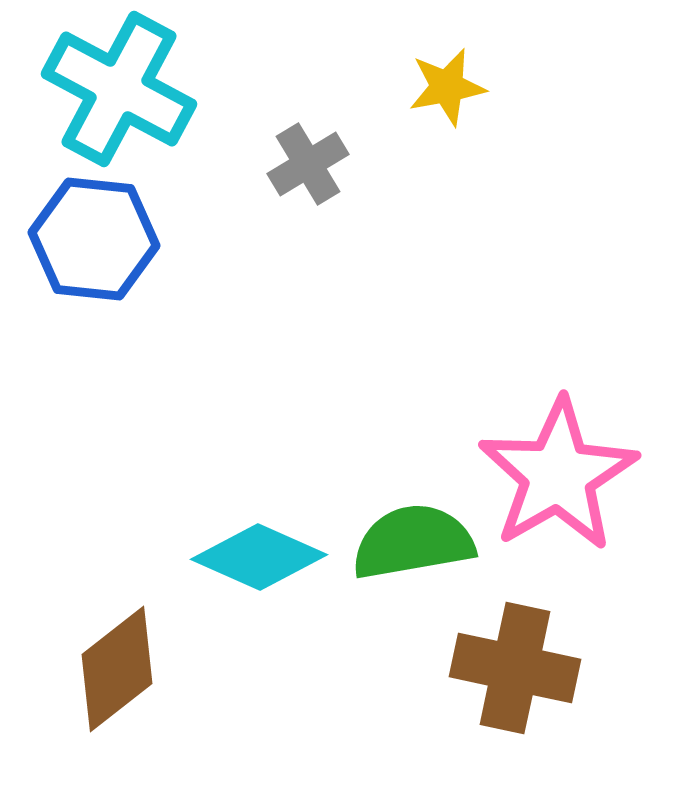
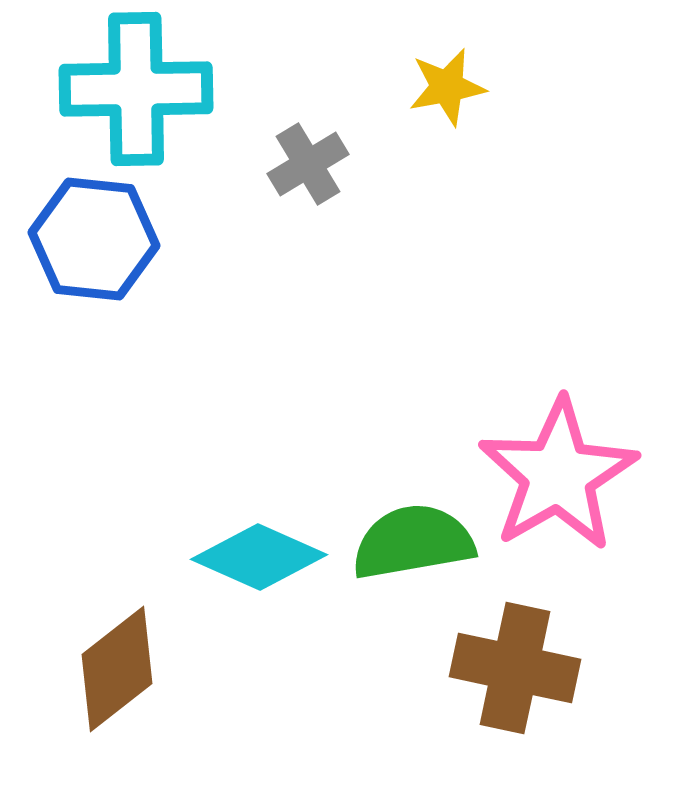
cyan cross: moved 17 px right; rotated 29 degrees counterclockwise
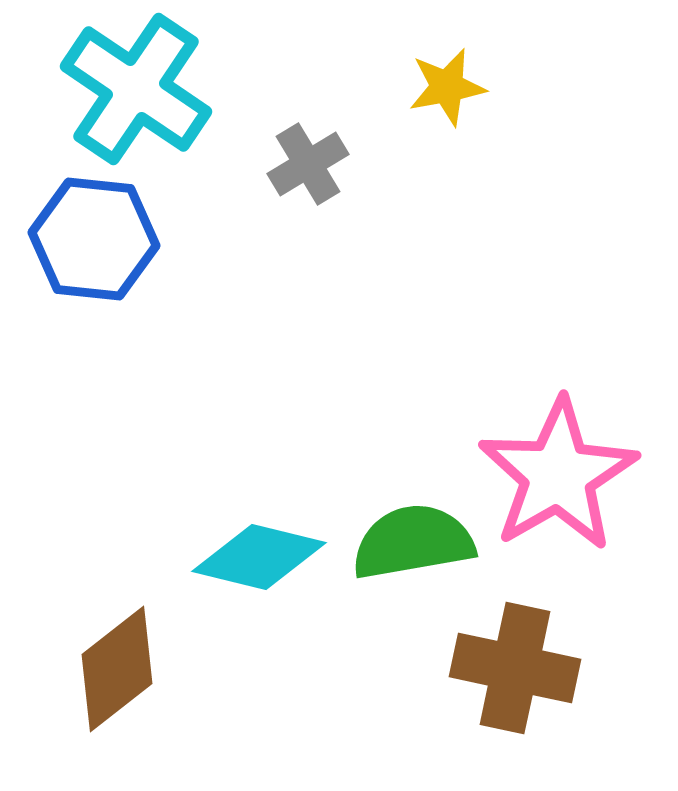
cyan cross: rotated 35 degrees clockwise
cyan diamond: rotated 10 degrees counterclockwise
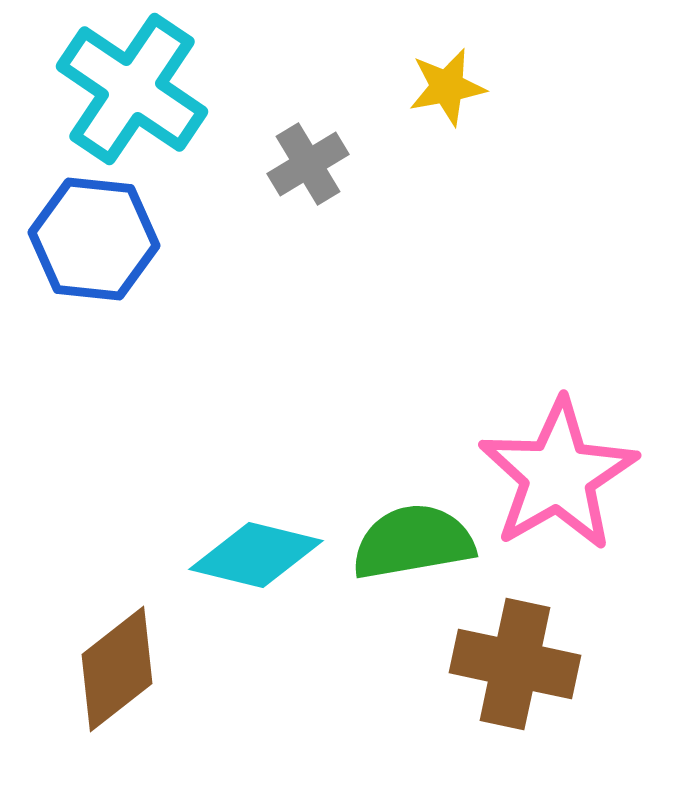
cyan cross: moved 4 px left
cyan diamond: moved 3 px left, 2 px up
brown cross: moved 4 px up
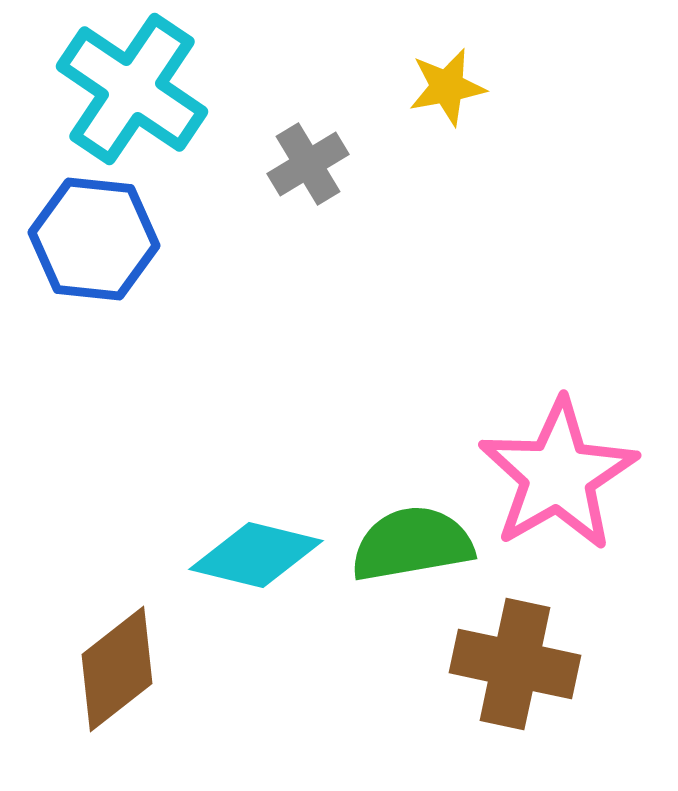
green semicircle: moved 1 px left, 2 px down
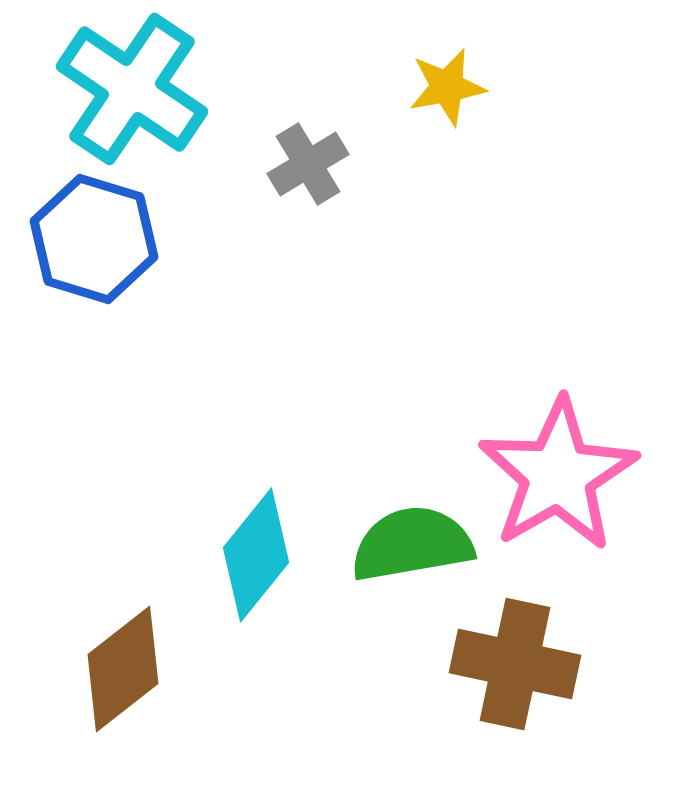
blue hexagon: rotated 11 degrees clockwise
cyan diamond: rotated 65 degrees counterclockwise
brown diamond: moved 6 px right
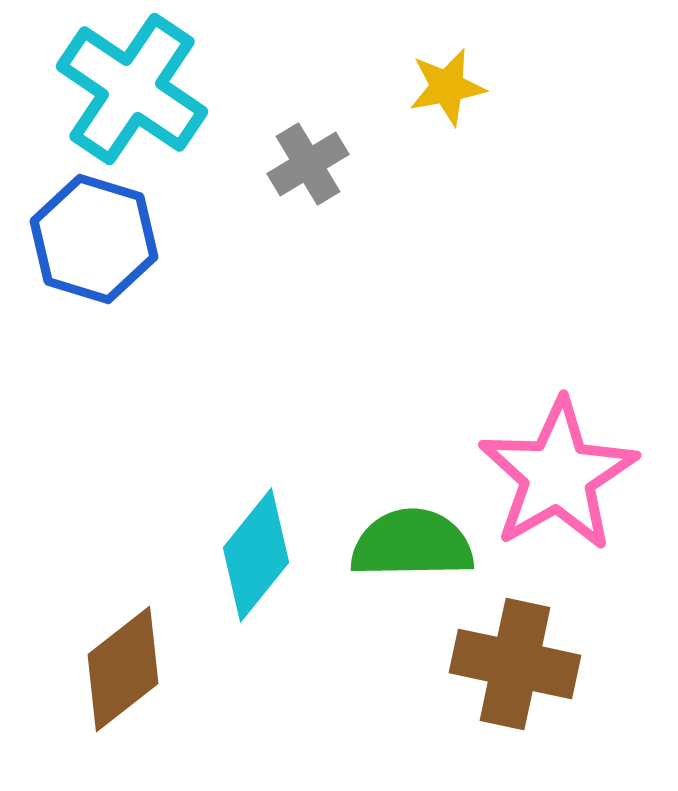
green semicircle: rotated 9 degrees clockwise
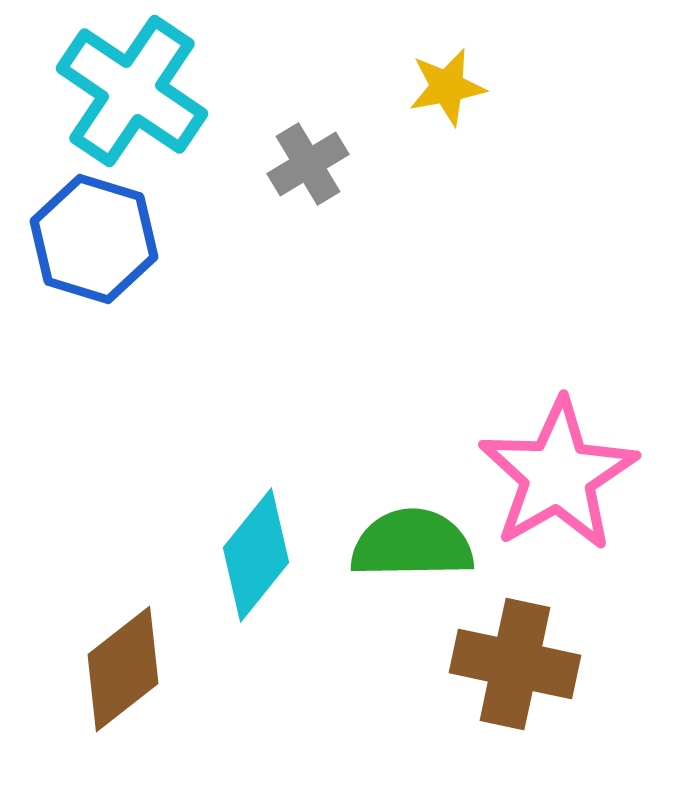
cyan cross: moved 2 px down
